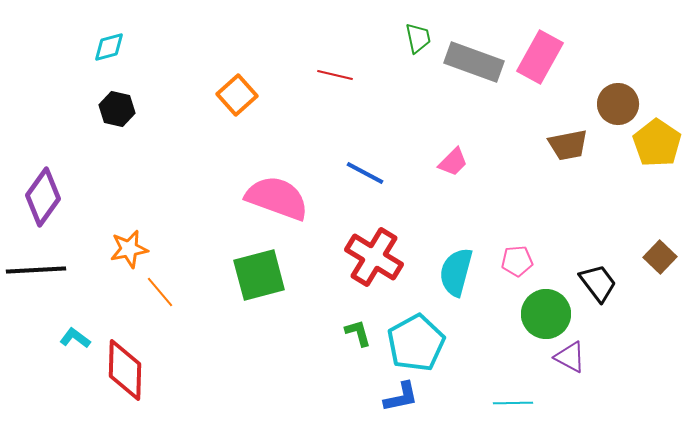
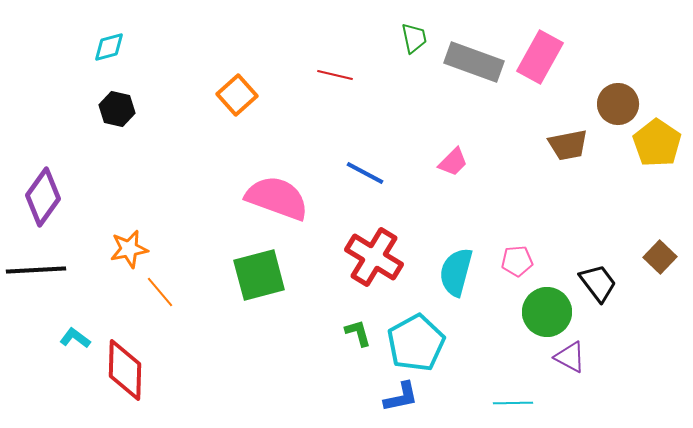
green trapezoid: moved 4 px left
green circle: moved 1 px right, 2 px up
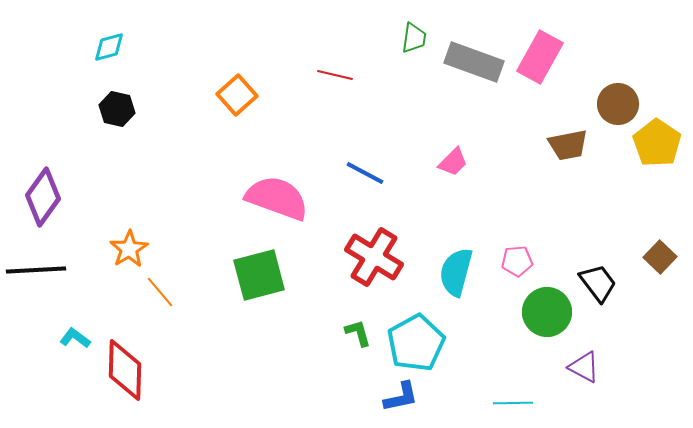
green trapezoid: rotated 20 degrees clockwise
orange star: rotated 21 degrees counterclockwise
purple triangle: moved 14 px right, 10 px down
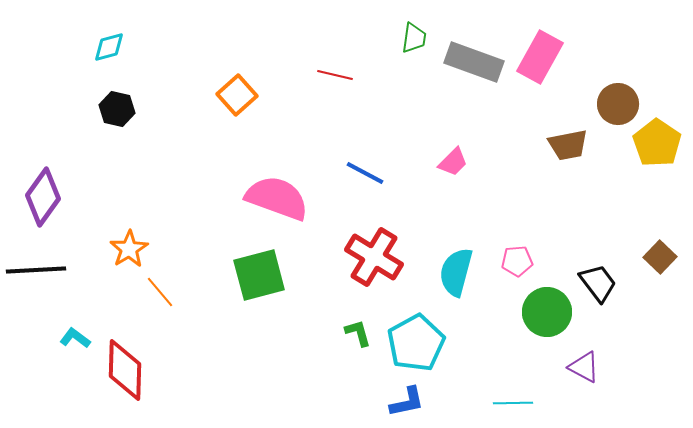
blue L-shape: moved 6 px right, 5 px down
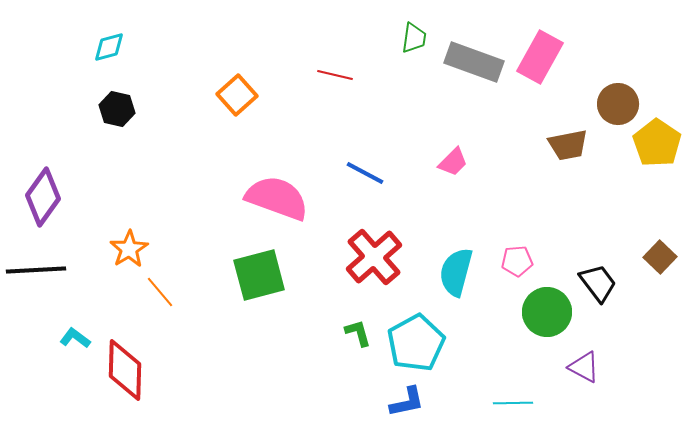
red cross: rotated 18 degrees clockwise
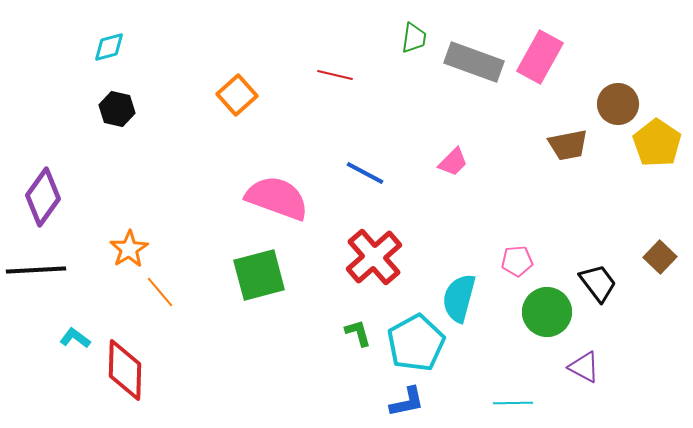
cyan semicircle: moved 3 px right, 26 px down
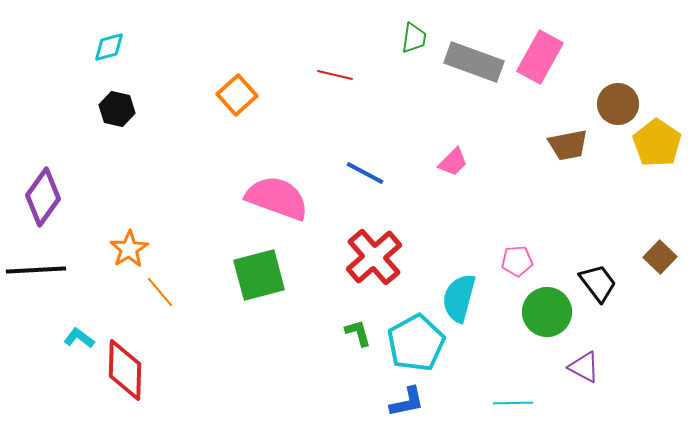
cyan L-shape: moved 4 px right
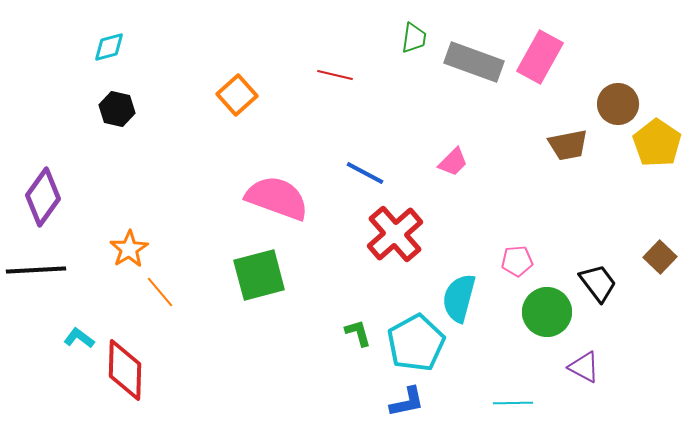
red cross: moved 21 px right, 23 px up
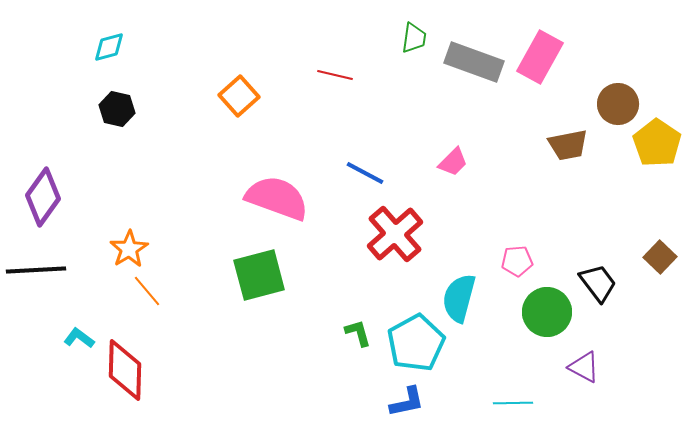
orange square: moved 2 px right, 1 px down
orange line: moved 13 px left, 1 px up
